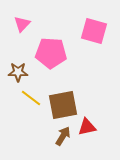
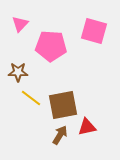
pink triangle: moved 2 px left
pink pentagon: moved 7 px up
brown arrow: moved 3 px left, 1 px up
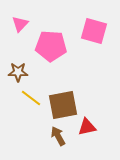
brown arrow: moved 2 px left, 1 px down; rotated 60 degrees counterclockwise
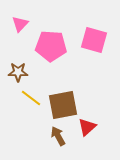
pink square: moved 9 px down
red triangle: rotated 30 degrees counterclockwise
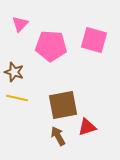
brown star: moved 4 px left; rotated 18 degrees clockwise
yellow line: moved 14 px left; rotated 25 degrees counterclockwise
red triangle: rotated 24 degrees clockwise
